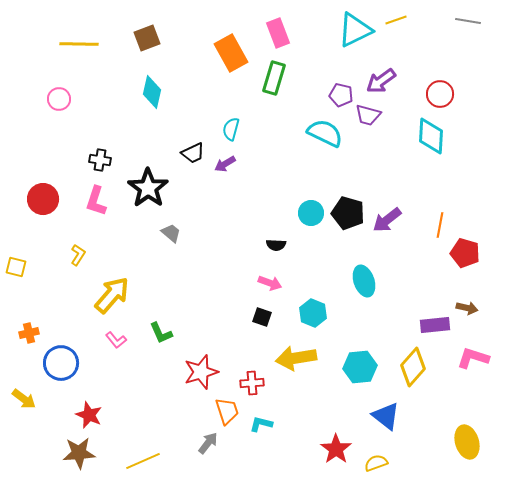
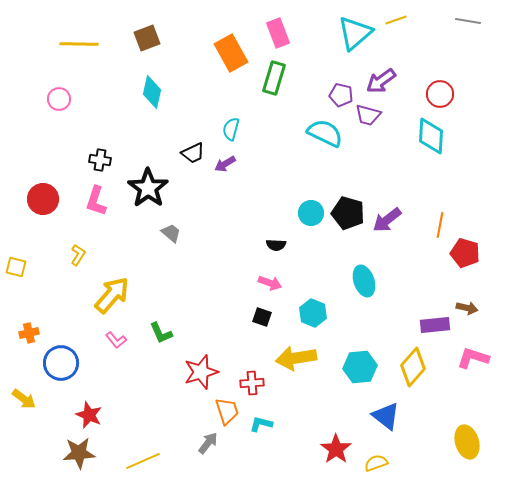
cyan triangle at (355, 30): moved 3 px down; rotated 15 degrees counterclockwise
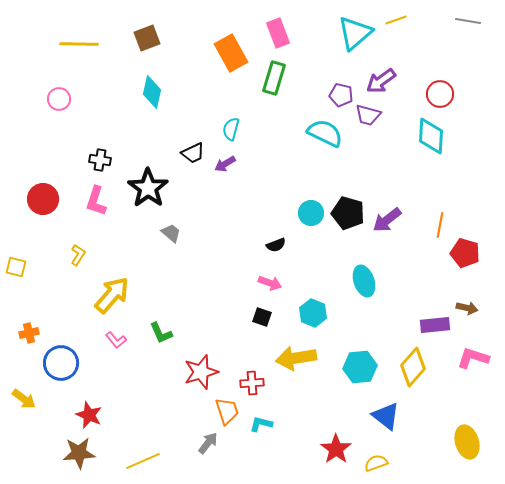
black semicircle at (276, 245): rotated 24 degrees counterclockwise
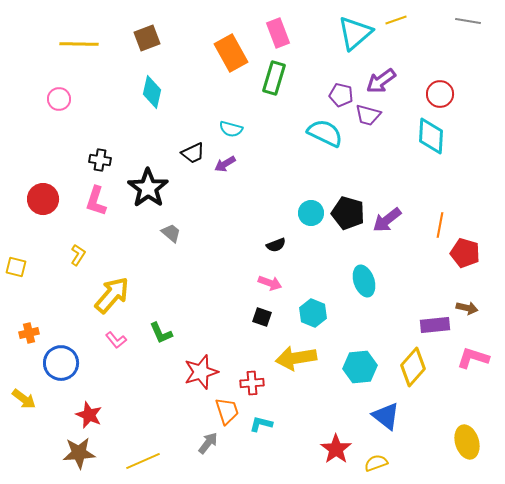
cyan semicircle at (231, 129): rotated 90 degrees counterclockwise
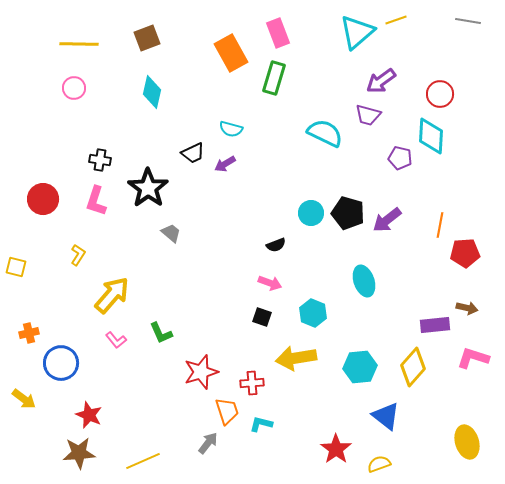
cyan triangle at (355, 33): moved 2 px right, 1 px up
purple pentagon at (341, 95): moved 59 px right, 63 px down
pink circle at (59, 99): moved 15 px right, 11 px up
red pentagon at (465, 253): rotated 20 degrees counterclockwise
yellow semicircle at (376, 463): moved 3 px right, 1 px down
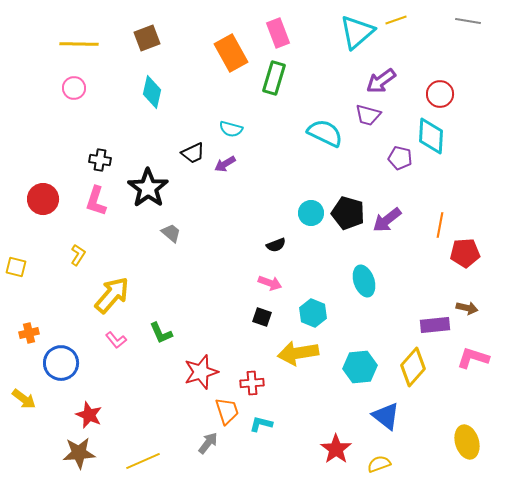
yellow arrow at (296, 358): moved 2 px right, 5 px up
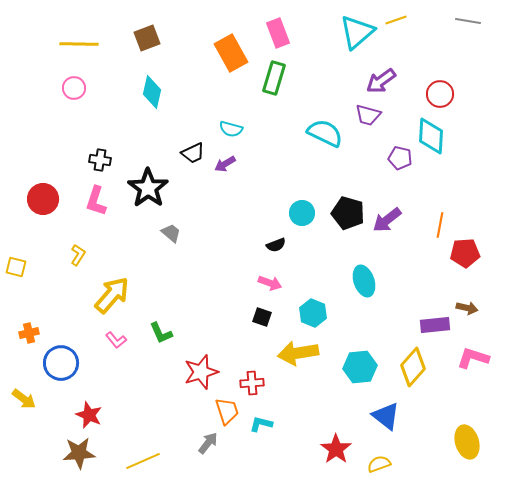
cyan circle at (311, 213): moved 9 px left
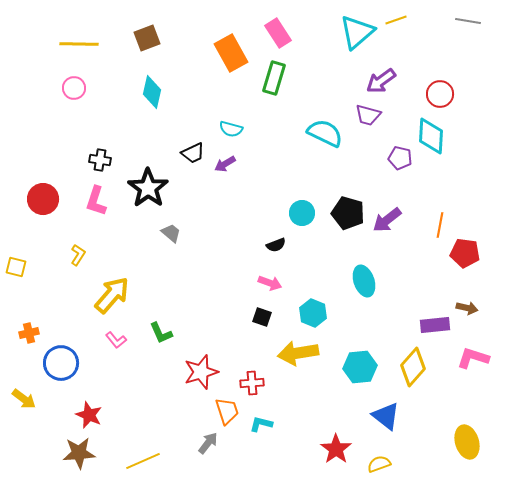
pink rectangle at (278, 33): rotated 12 degrees counterclockwise
red pentagon at (465, 253): rotated 12 degrees clockwise
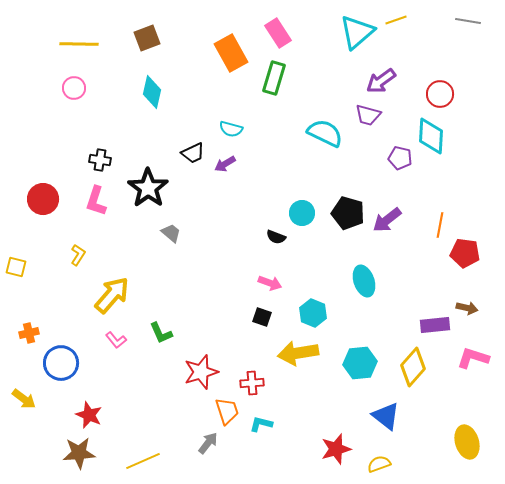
black semicircle at (276, 245): moved 8 px up; rotated 42 degrees clockwise
cyan hexagon at (360, 367): moved 4 px up
red star at (336, 449): rotated 20 degrees clockwise
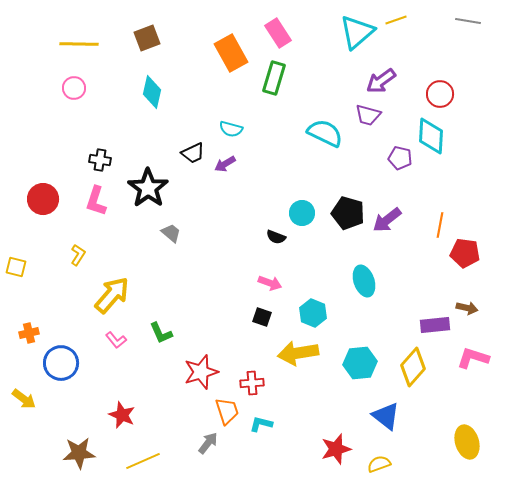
red star at (89, 415): moved 33 px right
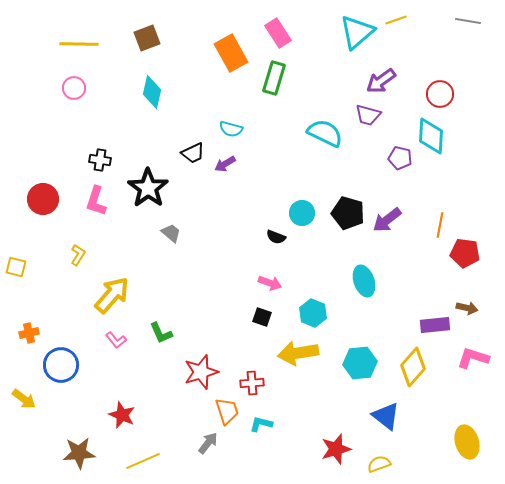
blue circle at (61, 363): moved 2 px down
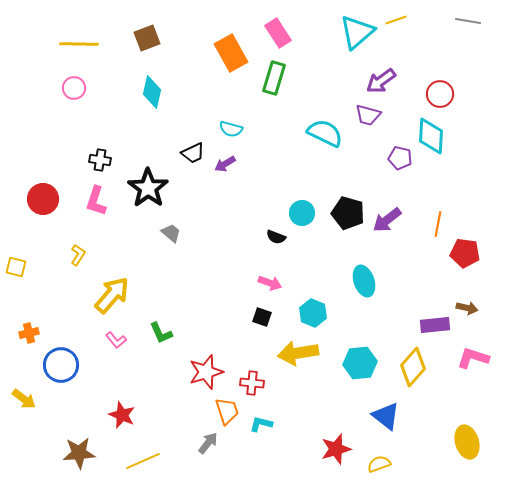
orange line at (440, 225): moved 2 px left, 1 px up
red star at (201, 372): moved 5 px right
red cross at (252, 383): rotated 10 degrees clockwise
